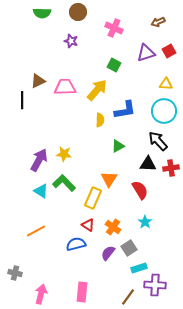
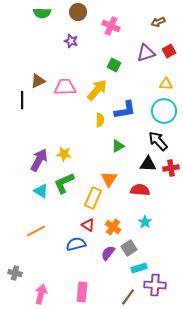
pink cross: moved 3 px left, 2 px up
green L-shape: rotated 70 degrees counterclockwise
red semicircle: rotated 54 degrees counterclockwise
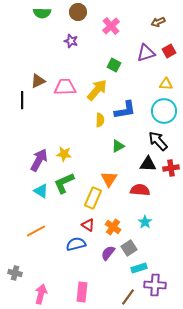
pink cross: rotated 24 degrees clockwise
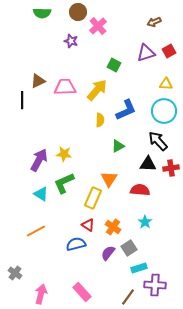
brown arrow: moved 4 px left
pink cross: moved 13 px left
blue L-shape: moved 1 px right; rotated 15 degrees counterclockwise
cyan triangle: moved 3 px down
gray cross: rotated 24 degrees clockwise
pink rectangle: rotated 48 degrees counterclockwise
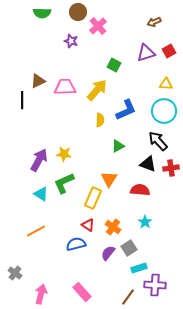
black triangle: rotated 18 degrees clockwise
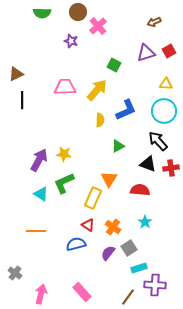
brown triangle: moved 22 px left, 7 px up
orange line: rotated 30 degrees clockwise
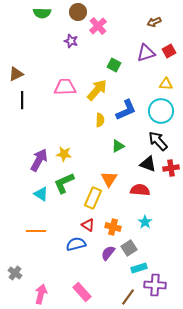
cyan circle: moved 3 px left
orange cross: rotated 21 degrees counterclockwise
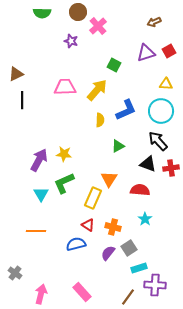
cyan triangle: rotated 28 degrees clockwise
cyan star: moved 3 px up
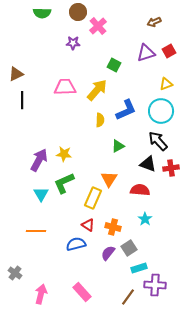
purple star: moved 2 px right, 2 px down; rotated 16 degrees counterclockwise
yellow triangle: rotated 24 degrees counterclockwise
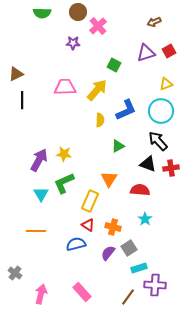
yellow rectangle: moved 3 px left, 3 px down
